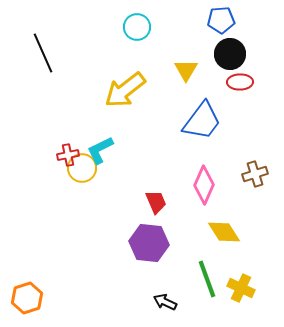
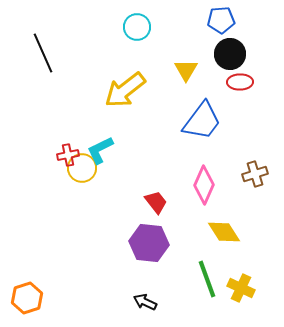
red trapezoid: rotated 15 degrees counterclockwise
black arrow: moved 20 px left
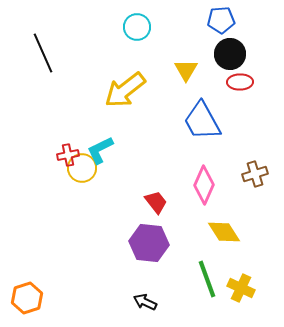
blue trapezoid: rotated 114 degrees clockwise
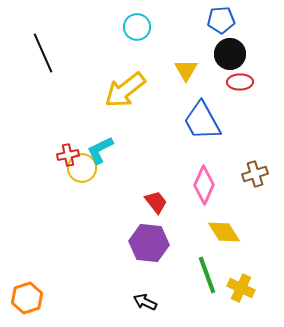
green line: moved 4 px up
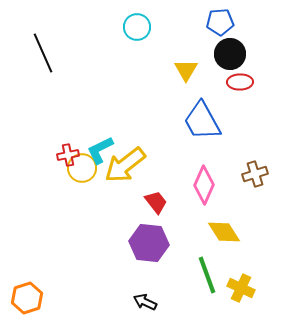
blue pentagon: moved 1 px left, 2 px down
yellow arrow: moved 75 px down
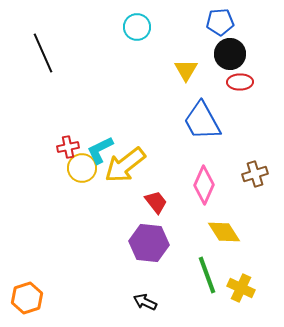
red cross: moved 8 px up
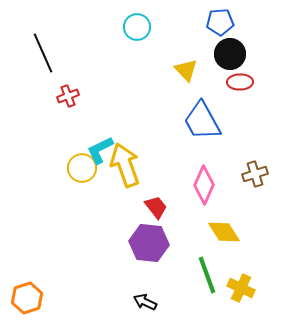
yellow triangle: rotated 15 degrees counterclockwise
red cross: moved 51 px up; rotated 10 degrees counterclockwise
yellow arrow: rotated 108 degrees clockwise
red trapezoid: moved 5 px down
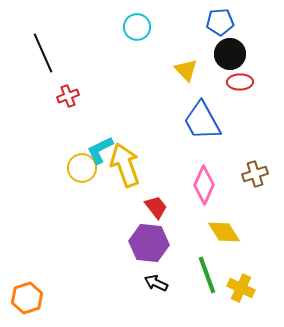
black arrow: moved 11 px right, 19 px up
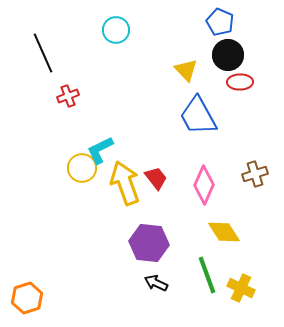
blue pentagon: rotated 28 degrees clockwise
cyan circle: moved 21 px left, 3 px down
black circle: moved 2 px left, 1 px down
blue trapezoid: moved 4 px left, 5 px up
yellow arrow: moved 18 px down
red trapezoid: moved 29 px up
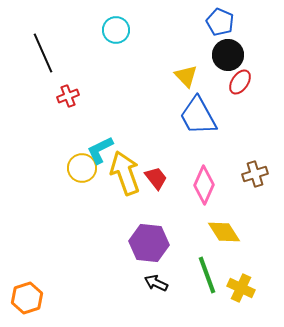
yellow triangle: moved 6 px down
red ellipse: rotated 55 degrees counterclockwise
yellow arrow: moved 10 px up
